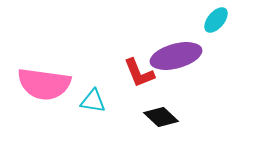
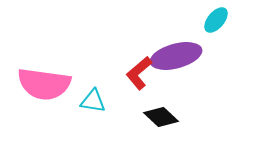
red L-shape: rotated 72 degrees clockwise
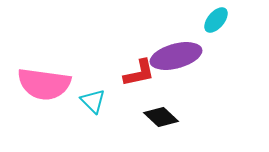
red L-shape: rotated 152 degrees counterclockwise
cyan triangle: rotated 36 degrees clockwise
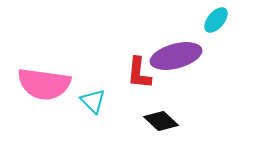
red L-shape: rotated 108 degrees clockwise
black diamond: moved 4 px down
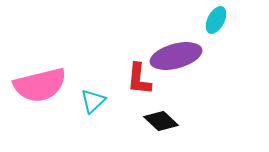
cyan ellipse: rotated 12 degrees counterclockwise
red L-shape: moved 6 px down
pink semicircle: moved 4 px left, 1 px down; rotated 22 degrees counterclockwise
cyan triangle: rotated 32 degrees clockwise
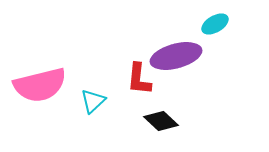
cyan ellipse: moved 1 px left, 4 px down; rotated 32 degrees clockwise
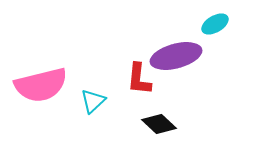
pink semicircle: moved 1 px right
black diamond: moved 2 px left, 3 px down
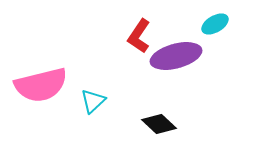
red L-shape: moved 43 px up; rotated 28 degrees clockwise
